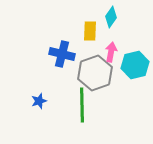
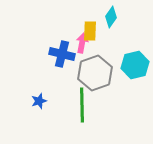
pink arrow: moved 29 px left, 9 px up
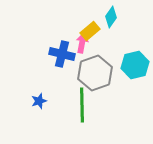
yellow rectangle: rotated 48 degrees clockwise
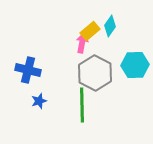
cyan diamond: moved 1 px left, 9 px down
blue cross: moved 34 px left, 16 px down
cyan hexagon: rotated 12 degrees clockwise
gray hexagon: rotated 12 degrees counterclockwise
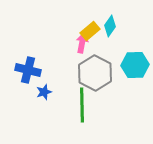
blue star: moved 5 px right, 9 px up
